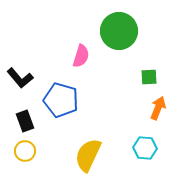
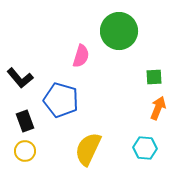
green square: moved 5 px right
yellow semicircle: moved 6 px up
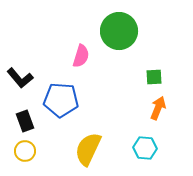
blue pentagon: rotated 12 degrees counterclockwise
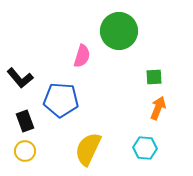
pink semicircle: moved 1 px right
